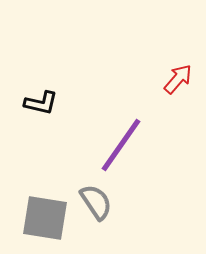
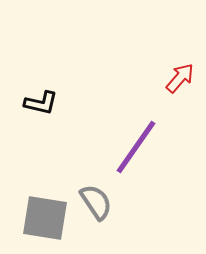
red arrow: moved 2 px right, 1 px up
purple line: moved 15 px right, 2 px down
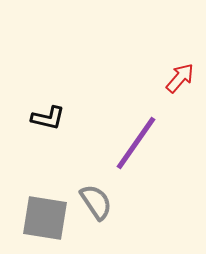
black L-shape: moved 7 px right, 15 px down
purple line: moved 4 px up
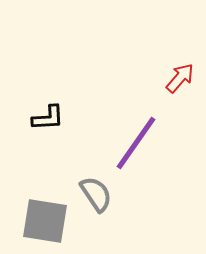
black L-shape: rotated 16 degrees counterclockwise
gray semicircle: moved 8 px up
gray square: moved 3 px down
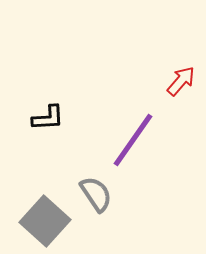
red arrow: moved 1 px right, 3 px down
purple line: moved 3 px left, 3 px up
gray square: rotated 33 degrees clockwise
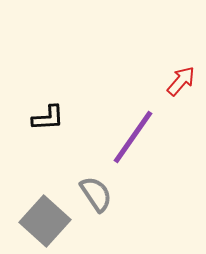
purple line: moved 3 px up
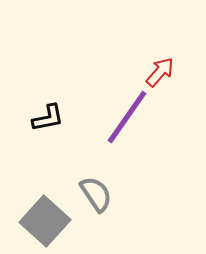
red arrow: moved 21 px left, 9 px up
black L-shape: rotated 8 degrees counterclockwise
purple line: moved 6 px left, 20 px up
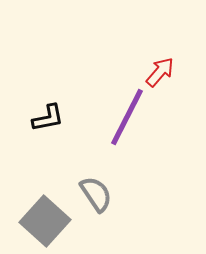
purple line: rotated 8 degrees counterclockwise
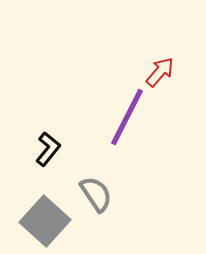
black L-shape: moved 31 px down; rotated 40 degrees counterclockwise
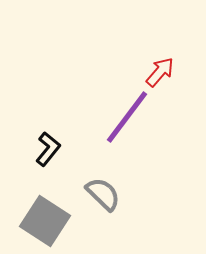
purple line: rotated 10 degrees clockwise
gray semicircle: moved 7 px right; rotated 12 degrees counterclockwise
gray square: rotated 9 degrees counterclockwise
